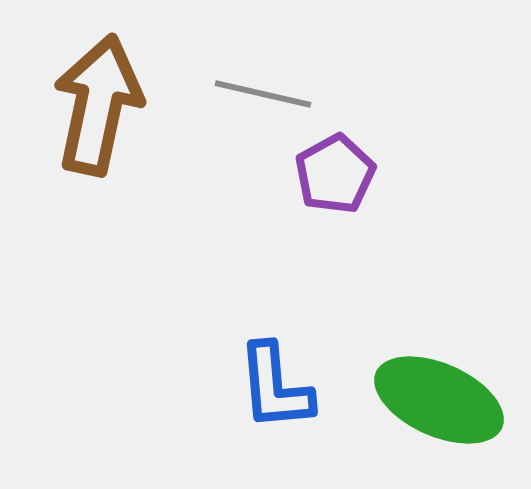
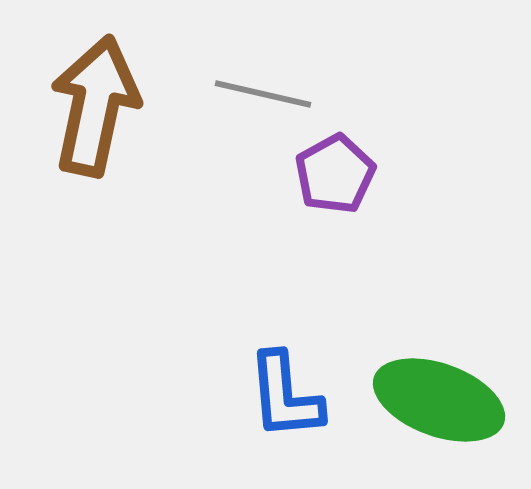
brown arrow: moved 3 px left, 1 px down
blue L-shape: moved 10 px right, 9 px down
green ellipse: rotated 4 degrees counterclockwise
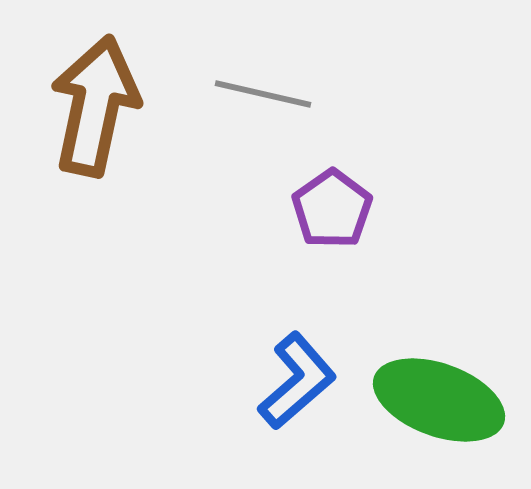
purple pentagon: moved 3 px left, 35 px down; rotated 6 degrees counterclockwise
blue L-shape: moved 12 px right, 15 px up; rotated 126 degrees counterclockwise
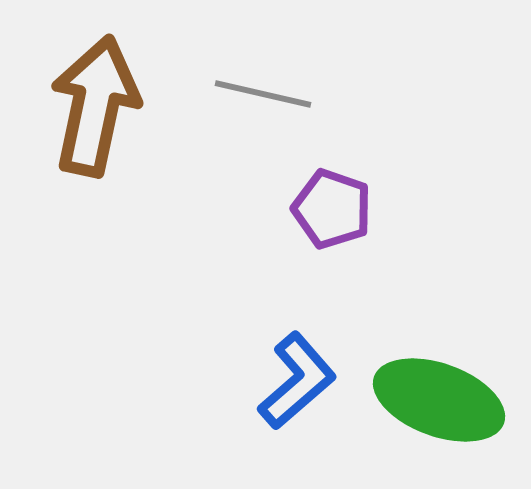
purple pentagon: rotated 18 degrees counterclockwise
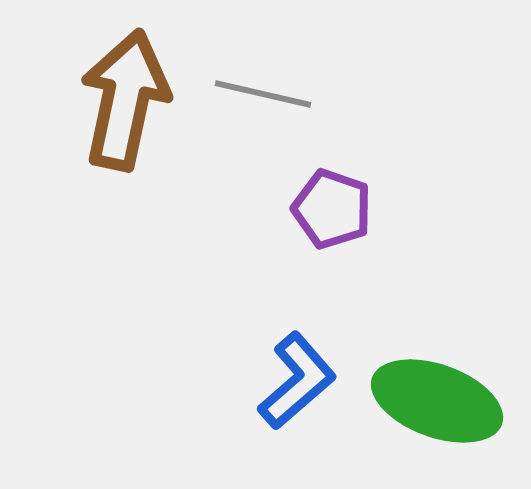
brown arrow: moved 30 px right, 6 px up
green ellipse: moved 2 px left, 1 px down
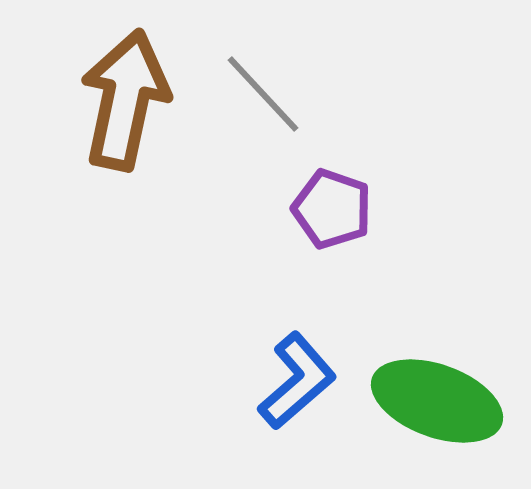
gray line: rotated 34 degrees clockwise
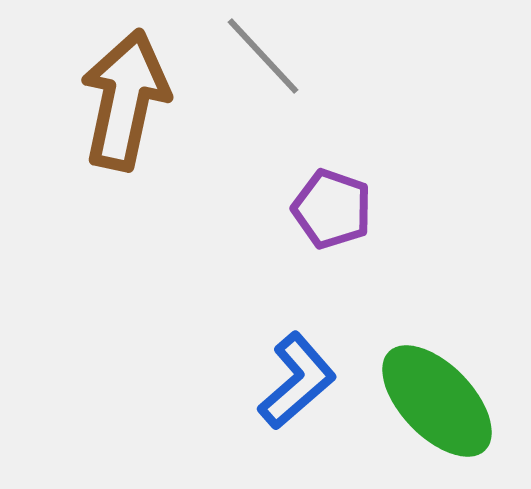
gray line: moved 38 px up
green ellipse: rotated 26 degrees clockwise
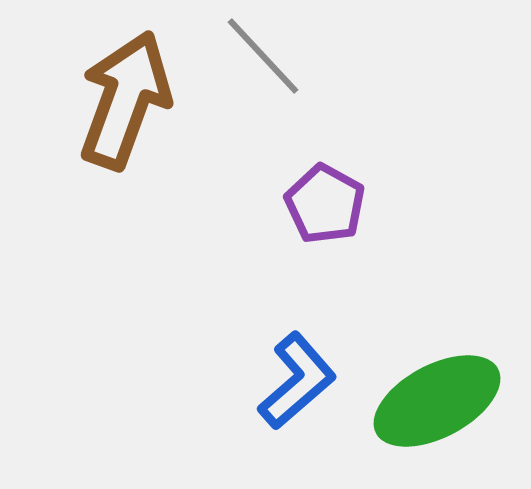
brown arrow: rotated 8 degrees clockwise
purple pentagon: moved 7 px left, 5 px up; rotated 10 degrees clockwise
green ellipse: rotated 74 degrees counterclockwise
